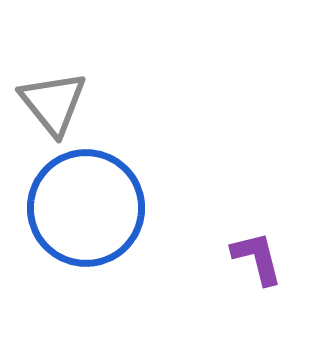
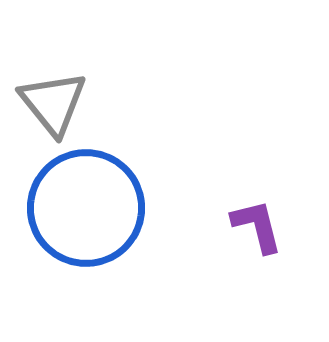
purple L-shape: moved 32 px up
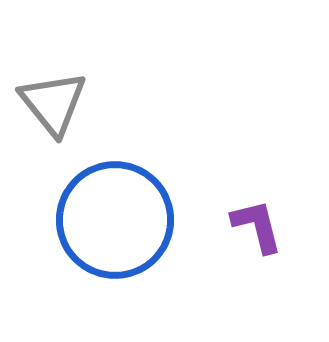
blue circle: moved 29 px right, 12 px down
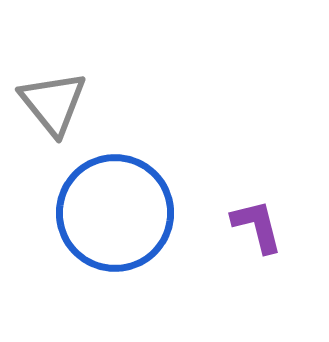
blue circle: moved 7 px up
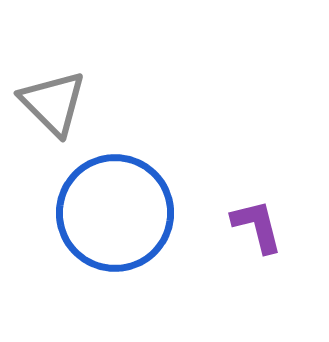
gray triangle: rotated 6 degrees counterclockwise
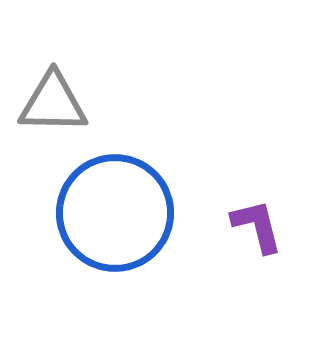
gray triangle: rotated 44 degrees counterclockwise
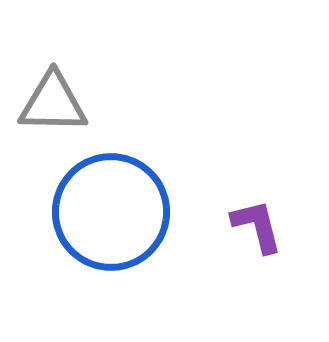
blue circle: moved 4 px left, 1 px up
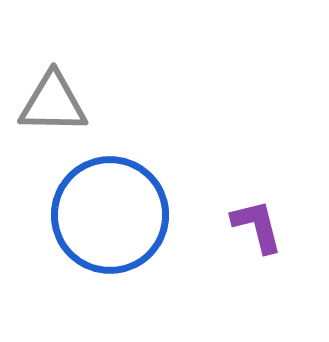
blue circle: moved 1 px left, 3 px down
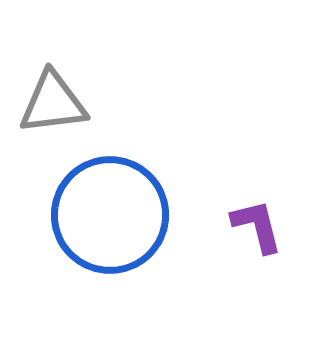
gray triangle: rotated 8 degrees counterclockwise
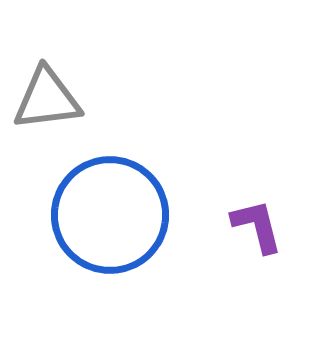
gray triangle: moved 6 px left, 4 px up
